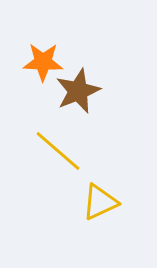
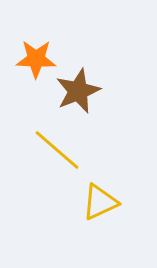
orange star: moved 7 px left, 3 px up
yellow line: moved 1 px left, 1 px up
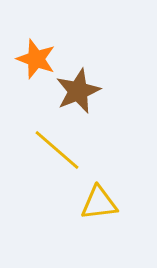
orange star: rotated 18 degrees clockwise
yellow triangle: moved 1 px left, 1 px down; rotated 18 degrees clockwise
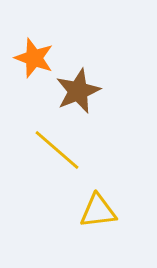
orange star: moved 2 px left, 1 px up
yellow triangle: moved 1 px left, 8 px down
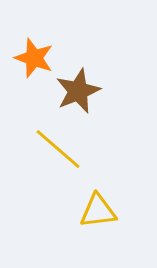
yellow line: moved 1 px right, 1 px up
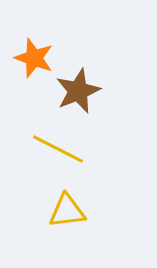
yellow line: rotated 14 degrees counterclockwise
yellow triangle: moved 31 px left
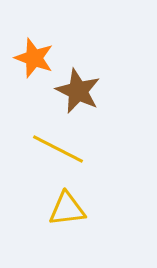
brown star: rotated 24 degrees counterclockwise
yellow triangle: moved 2 px up
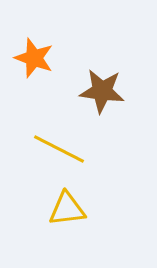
brown star: moved 24 px right; rotated 18 degrees counterclockwise
yellow line: moved 1 px right
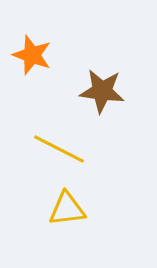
orange star: moved 2 px left, 3 px up
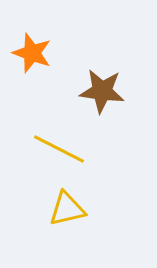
orange star: moved 2 px up
yellow triangle: rotated 6 degrees counterclockwise
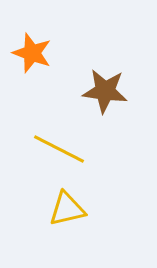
brown star: moved 3 px right
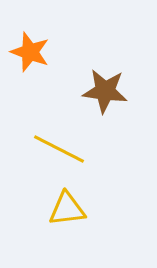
orange star: moved 2 px left, 1 px up
yellow triangle: rotated 6 degrees clockwise
